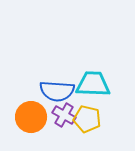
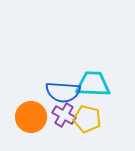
blue semicircle: moved 6 px right, 1 px down
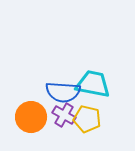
cyan trapezoid: rotated 9 degrees clockwise
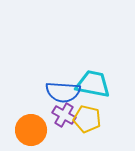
orange circle: moved 13 px down
